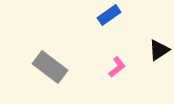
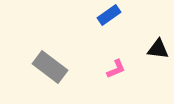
black triangle: moved 1 px left, 1 px up; rotated 40 degrees clockwise
pink L-shape: moved 1 px left, 2 px down; rotated 15 degrees clockwise
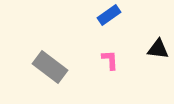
pink L-shape: moved 6 px left, 9 px up; rotated 70 degrees counterclockwise
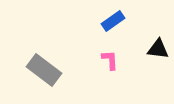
blue rectangle: moved 4 px right, 6 px down
gray rectangle: moved 6 px left, 3 px down
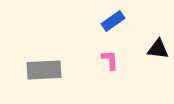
gray rectangle: rotated 40 degrees counterclockwise
